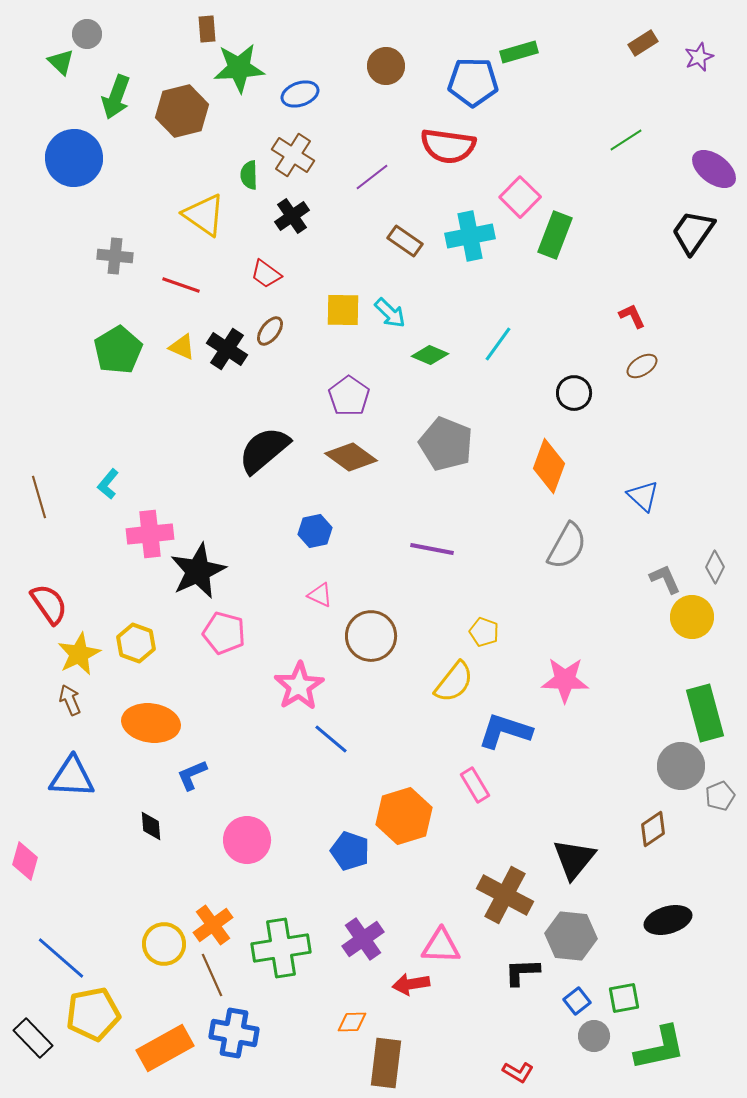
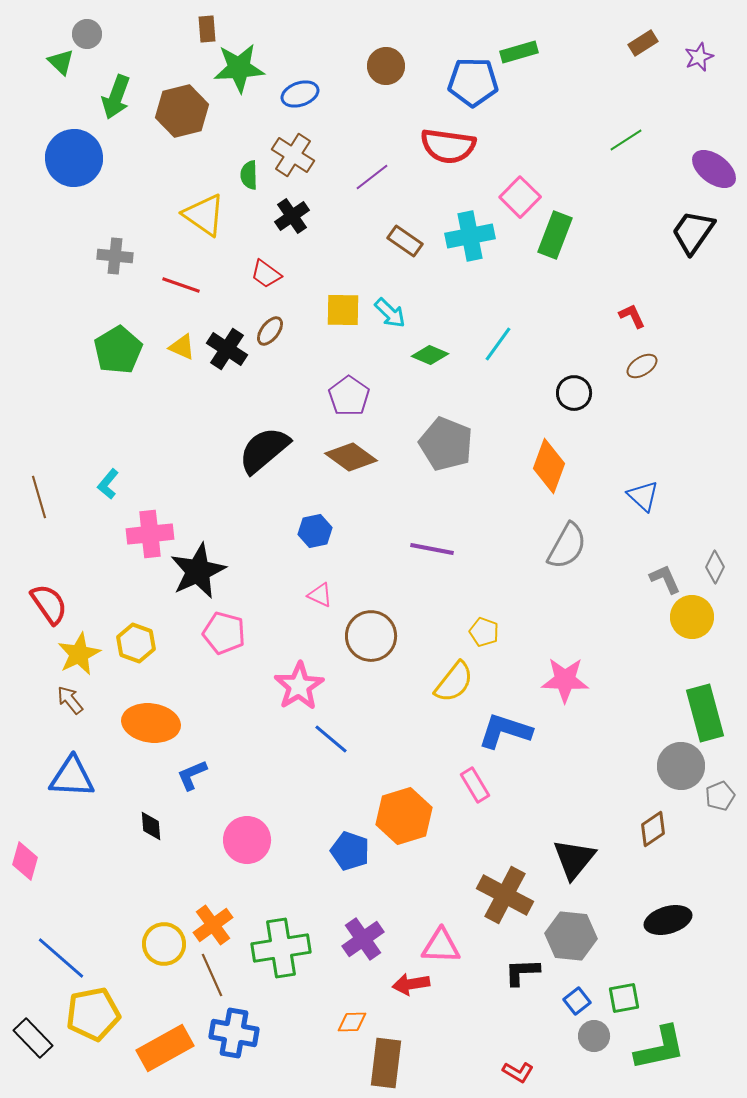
brown arrow at (70, 700): rotated 16 degrees counterclockwise
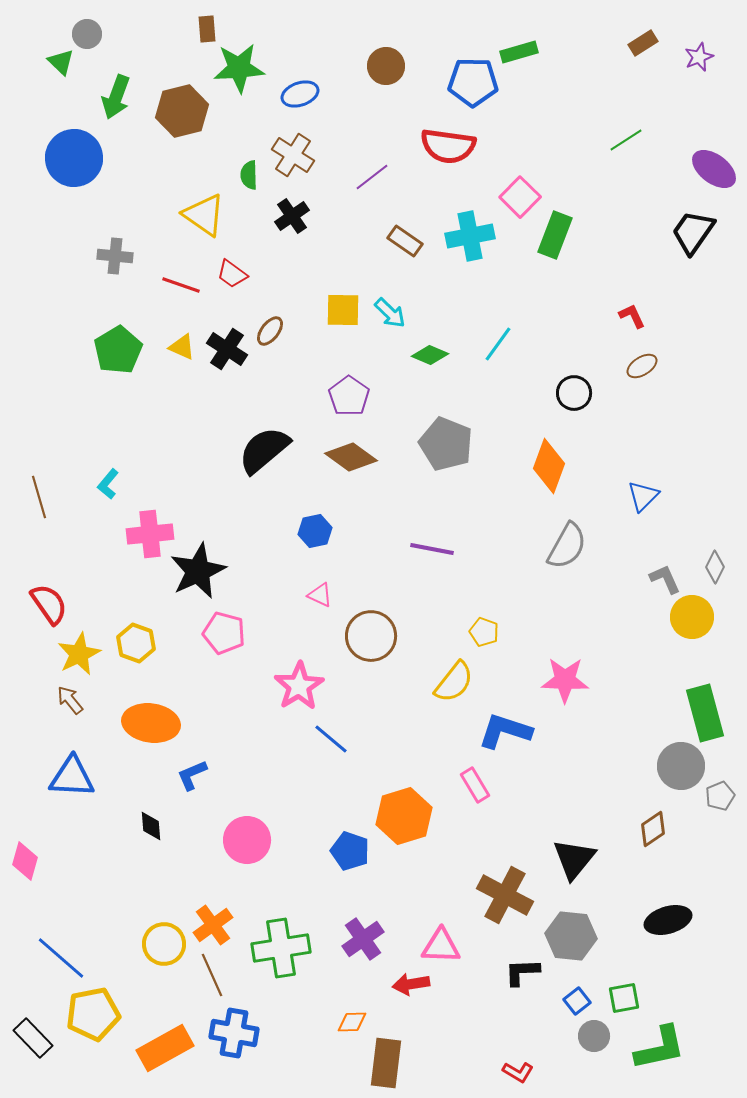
red trapezoid at (266, 274): moved 34 px left
blue triangle at (643, 496): rotated 32 degrees clockwise
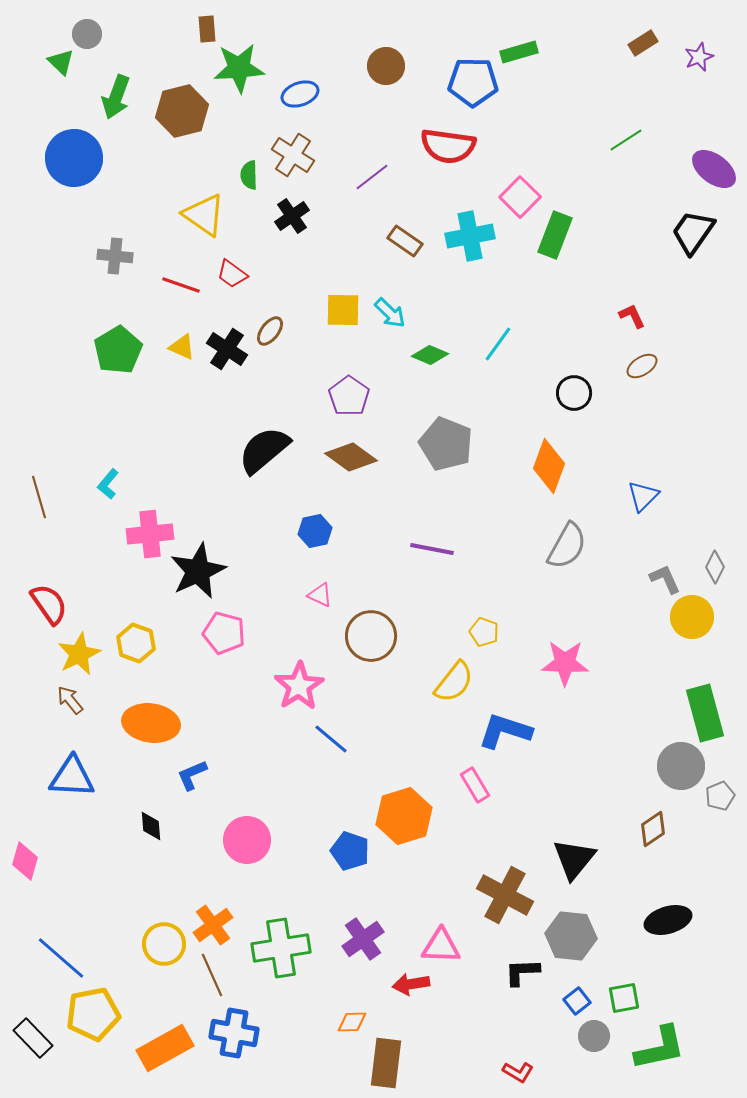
pink star at (565, 680): moved 17 px up
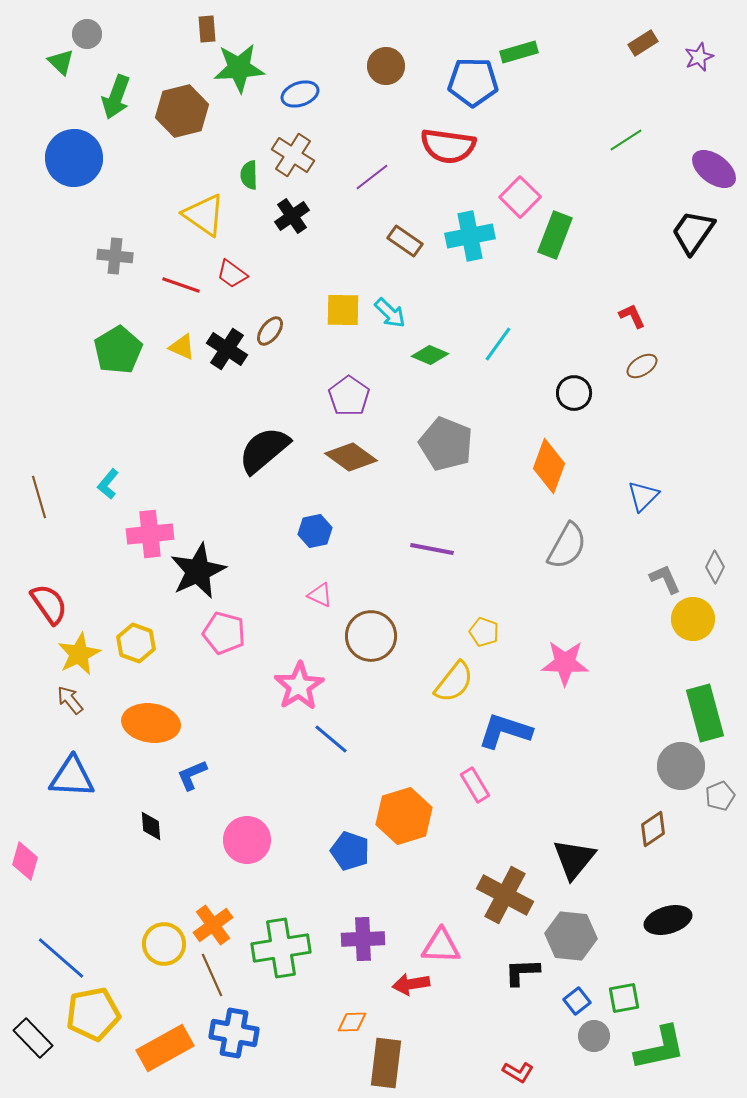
yellow circle at (692, 617): moved 1 px right, 2 px down
purple cross at (363, 939): rotated 33 degrees clockwise
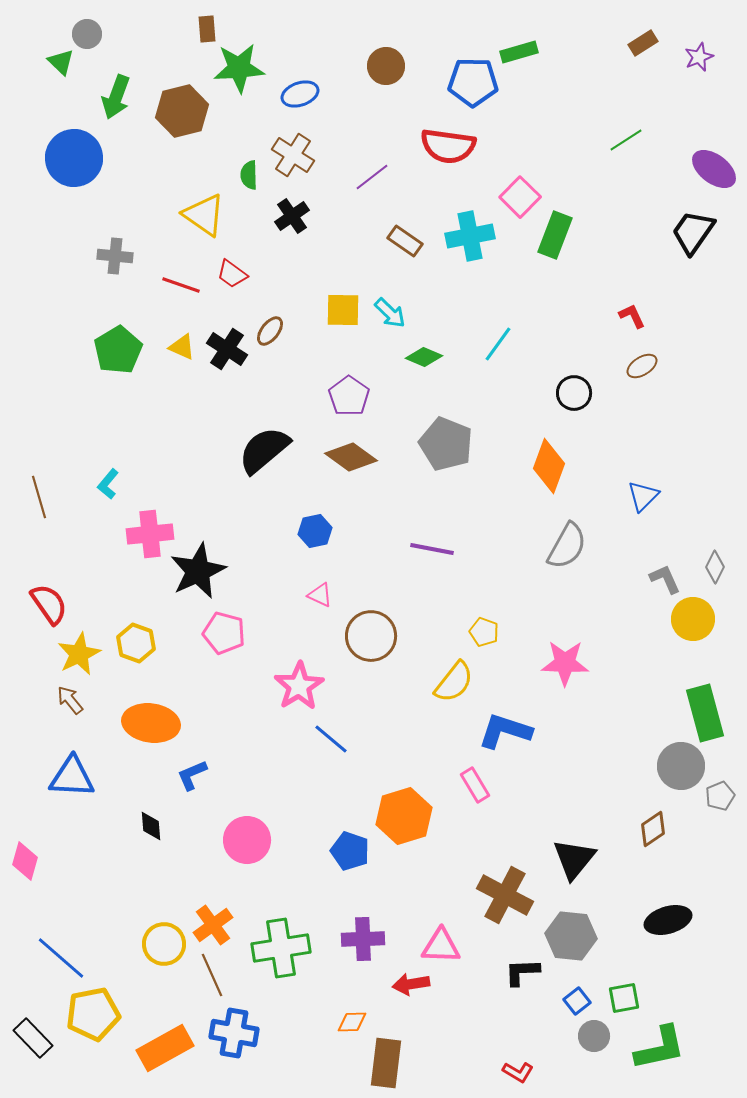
green diamond at (430, 355): moved 6 px left, 2 px down
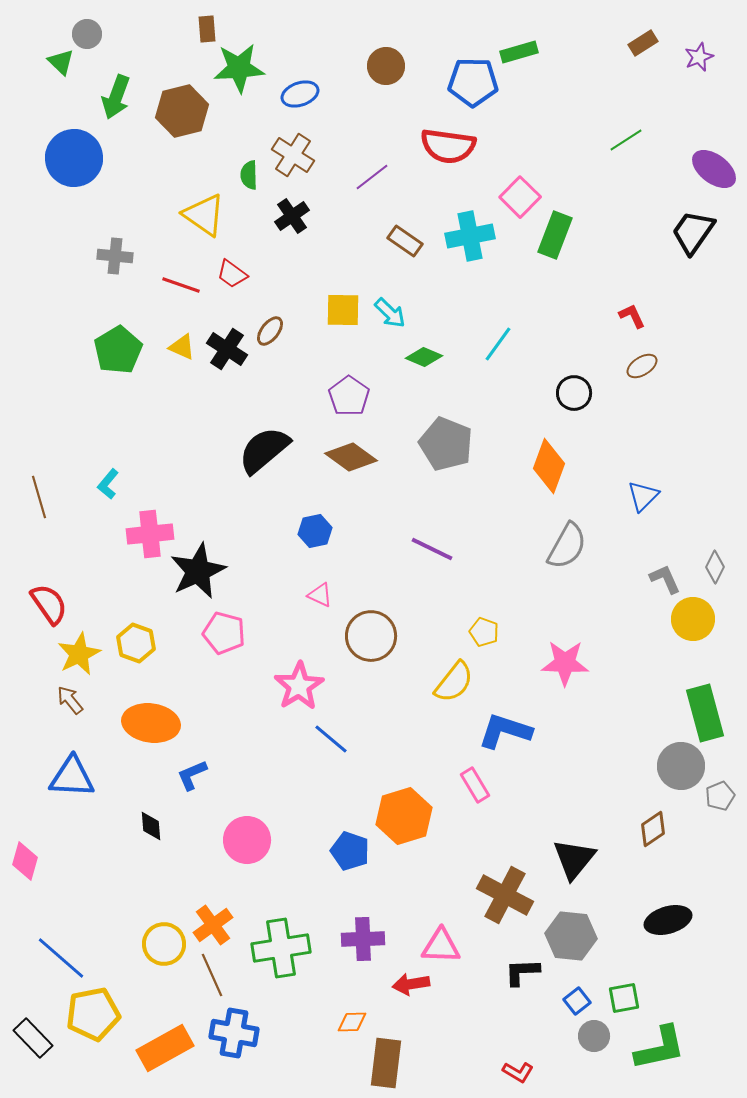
purple line at (432, 549): rotated 15 degrees clockwise
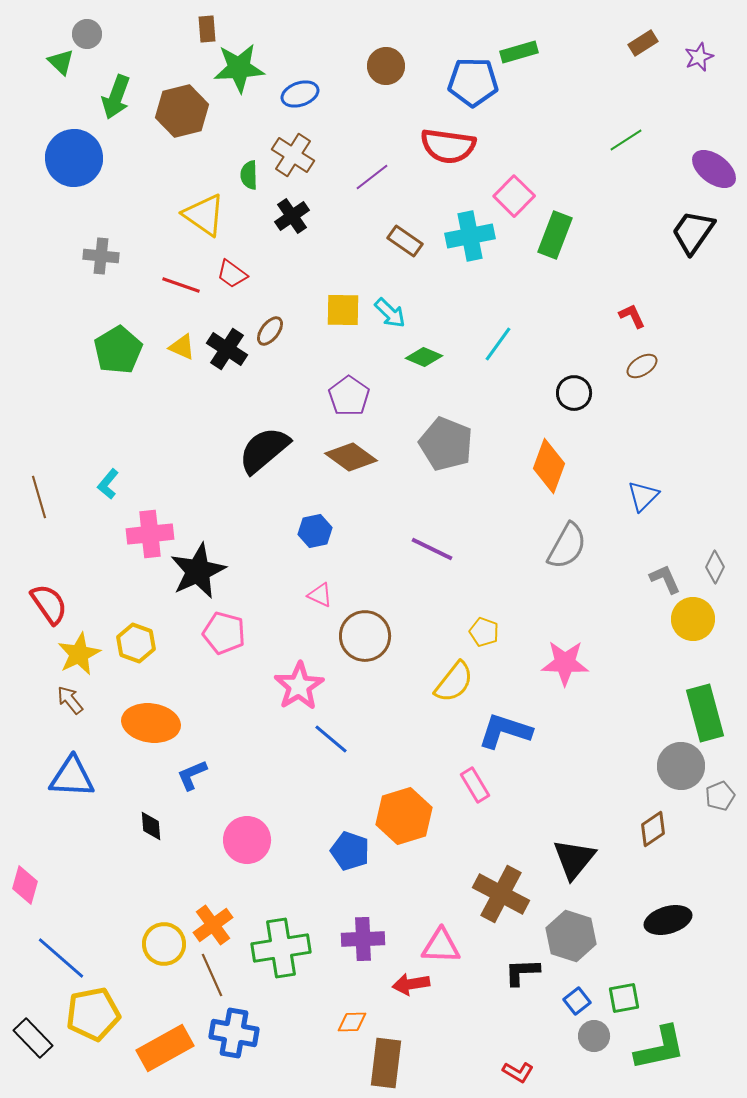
pink square at (520, 197): moved 6 px left, 1 px up
gray cross at (115, 256): moved 14 px left
brown circle at (371, 636): moved 6 px left
pink diamond at (25, 861): moved 24 px down
brown cross at (505, 895): moved 4 px left, 1 px up
gray hexagon at (571, 936): rotated 12 degrees clockwise
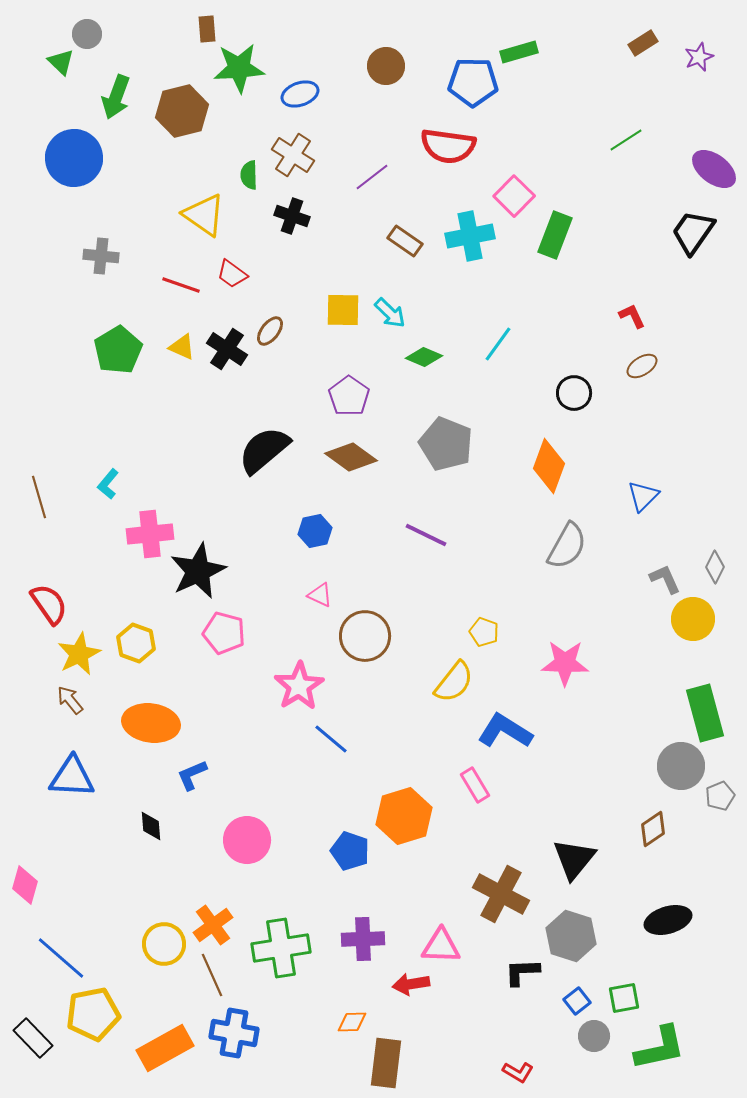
black cross at (292, 216): rotated 36 degrees counterclockwise
purple line at (432, 549): moved 6 px left, 14 px up
blue L-shape at (505, 731): rotated 14 degrees clockwise
